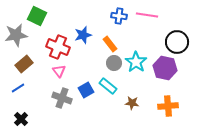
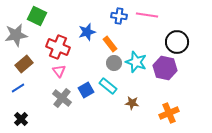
blue star: moved 4 px right, 3 px up
cyan star: rotated 15 degrees counterclockwise
gray cross: rotated 18 degrees clockwise
orange cross: moved 1 px right, 7 px down; rotated 18 degrees counterclockwise
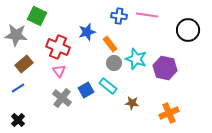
gray star: rotated 15 degrees clockwise
black circle: moved 11 px right, 12 px up
cyan star: moved 3 px up
black cross: moved 3 px left, 1 px down
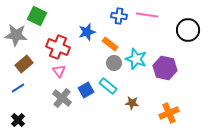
orange rectangle: rotated 14 degrees counterclockwise
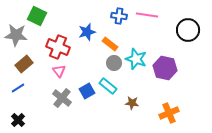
blue square: moved 1 px right, 1 px down
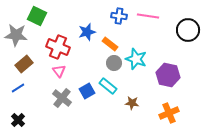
pink line: moved 1 px right, 1 px down
purple hexagon: moved 3 px right, 7 px down
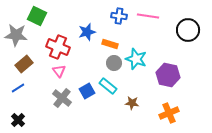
orange rectangle: rotated 21 degrees counterclockwise
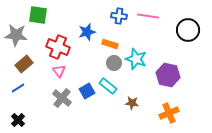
green square: moved 1 px right, 1 px up; rotated 18 degrees counterclockwise
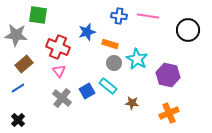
cyan star: moved 1 px right; rotated 10 degrees clockwise
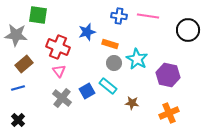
blue line: rotated 16 degrees clockwise
